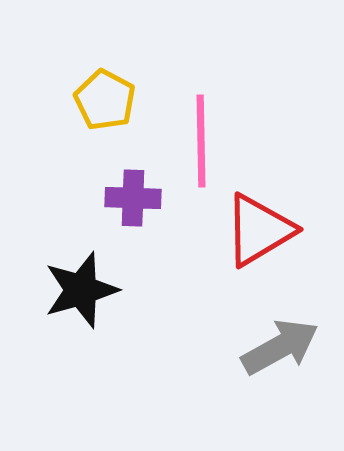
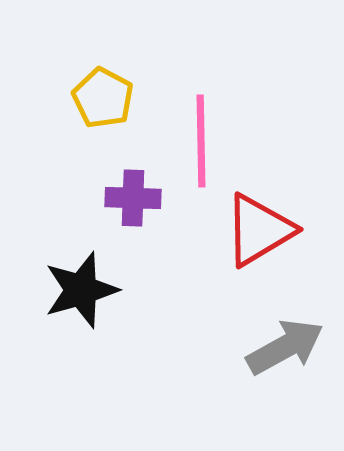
yellow pentagon: moved 2 px left, 2 px up
gray arrow: moved 5 px right
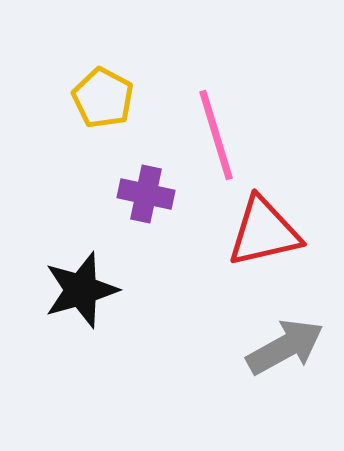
pink line: moved 15 px right, 6 px up; rotated 16 degrees counterclockwise
purple cross: moved 13 px right, 4 px up; rotated 10 degrees clockwise
red triangle: moved 5 px right, 2 px down; rotated 18 degrees clockwise
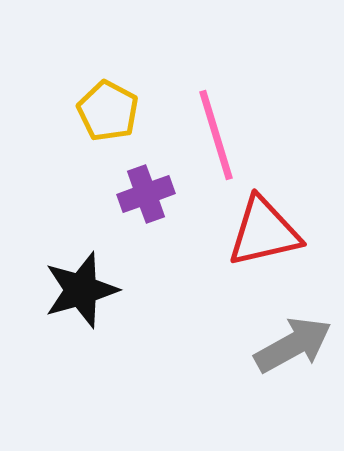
yellow pentagon: moved 5 px right, 13 px down
purple cross: rotated 32 degrees counterclockwise
gray arrow: moved 8 px right, 2 px up
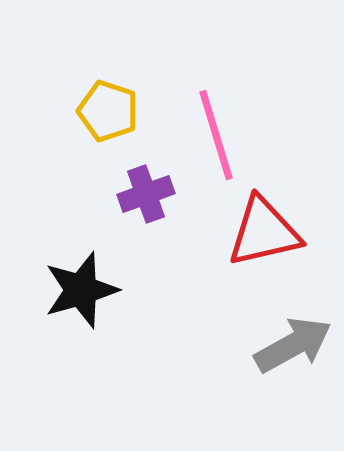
yellow pentagon: rotated 10 degrees counterclockwise
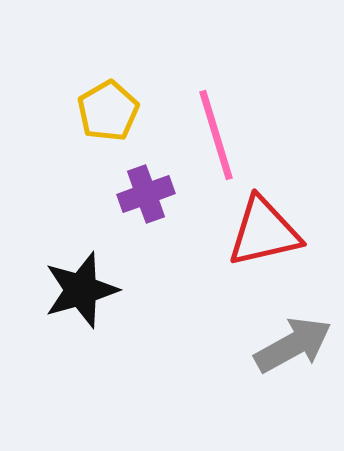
yellow pentagon: rotated 24 degrees clockwise
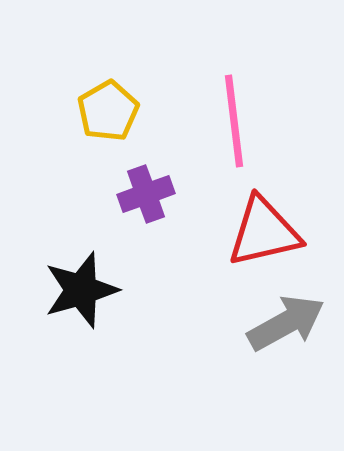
pink line: moved 18 px right, 14 px up; rotated 10 degrees clockwise
gray arrow: moved 7 px left, 22 px up
